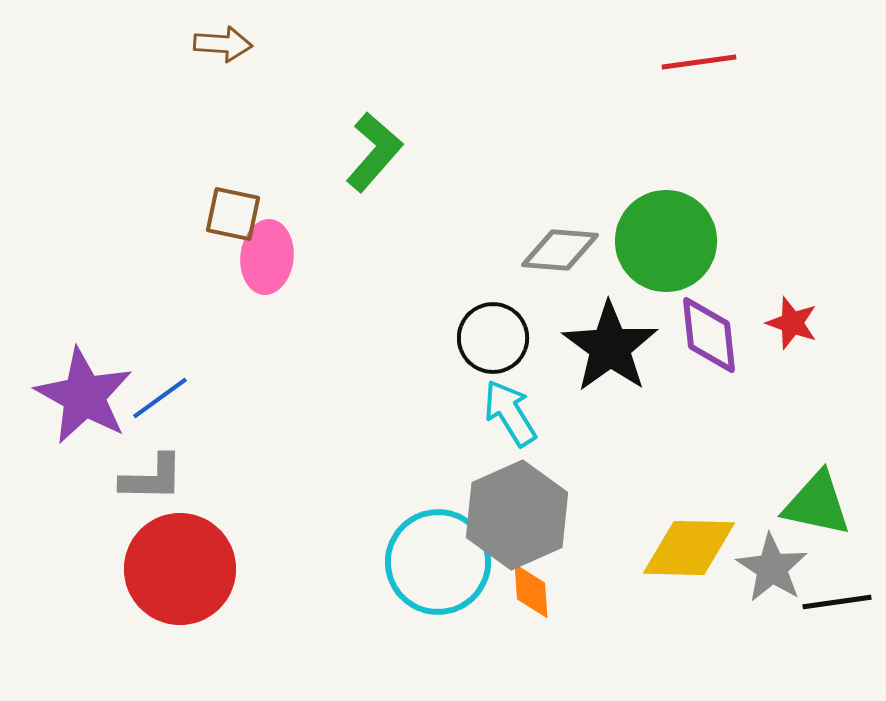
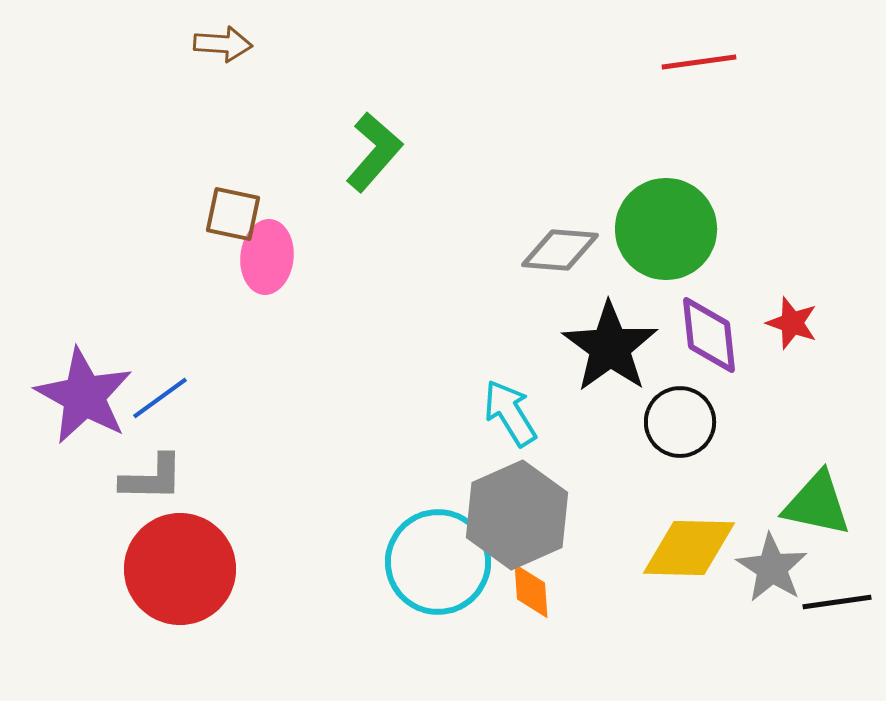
green circle: moved 12 px up
black circle: moved 187 px right, 84 px down
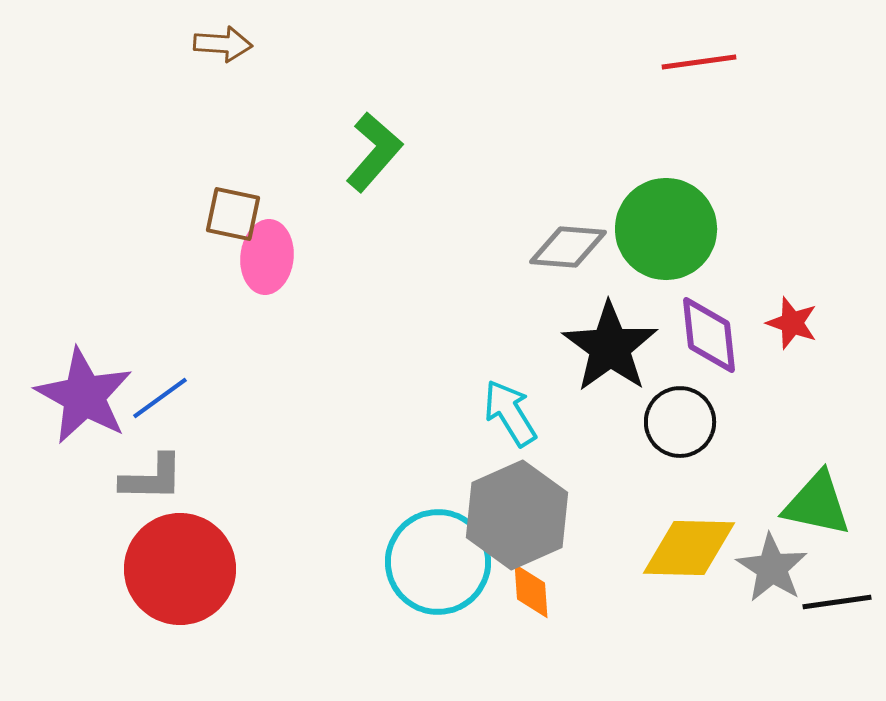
gray diamond: moved 8 px right, 3 px up
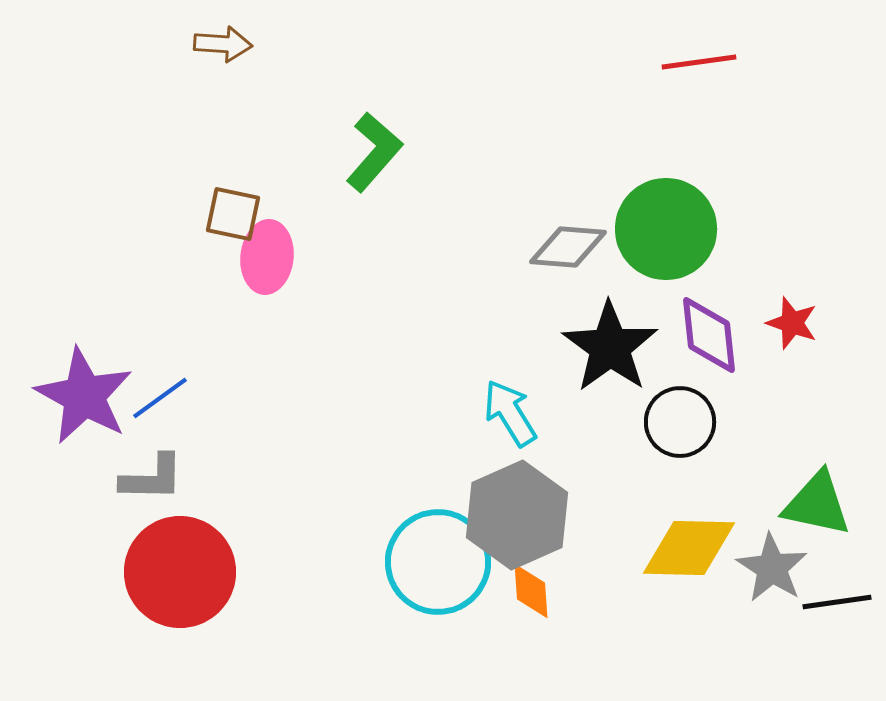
red circle: moved 3 px down
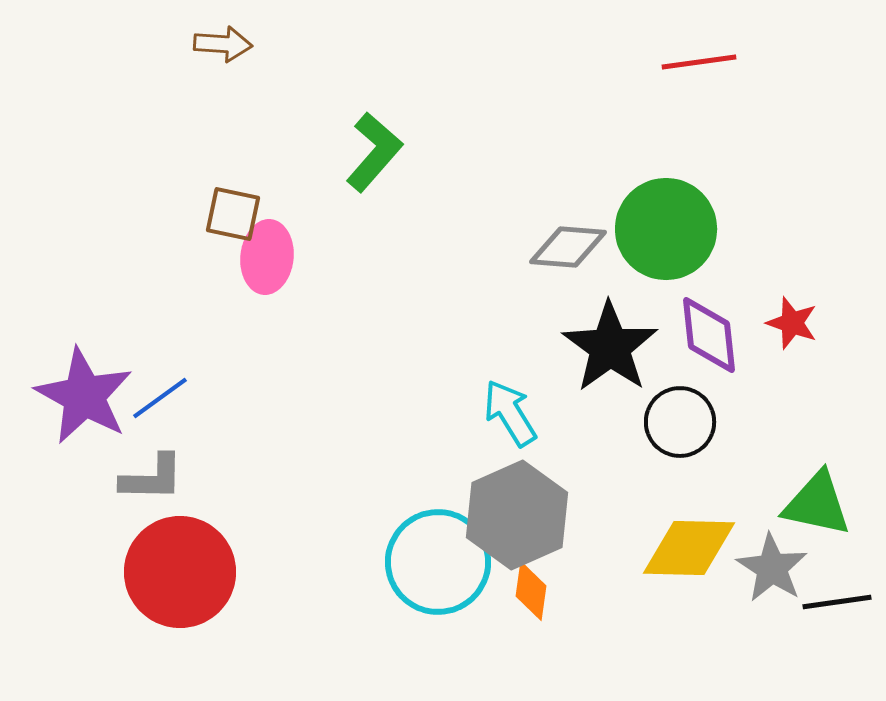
orange diamond: rotated 12 degrees clockwise
